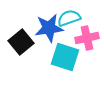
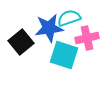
cyan square: moved 1 px left, 2 px up
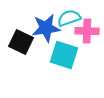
blue star: moved 3 px left
pink cross: moved 7 px up; rotated 15 degrees clockwise
black square: rotated 25 degrees counterclockwise
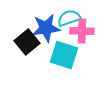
pink cross: moved 5 px left
black square: moved 6 px right; rotated 25 degrees clockwise
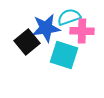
cyan semicircle: moved 1 px up
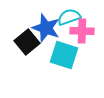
blue star: rotated 28 degrees clockwise
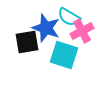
cyan semicircle: rotated 130 degrees counterclockwise
pink cross: rotated 30 degrees counterclockwise
black square: rotated 30 degrees clockwise
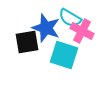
cyan semicircle: moved 1 px right, 1 px down
pink cross: rotated 35 degrees counterclockwise
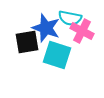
cyan semicircle: rotated 20 degrees counterclockwise
cyan square: moved 7 px left
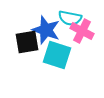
blue star: moved 2 px down
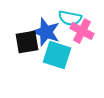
blue star: moved 2 px down
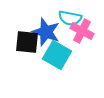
black square: rotated 15 degrees clockwise
cyan square: rotated 12 degrees clockwise
